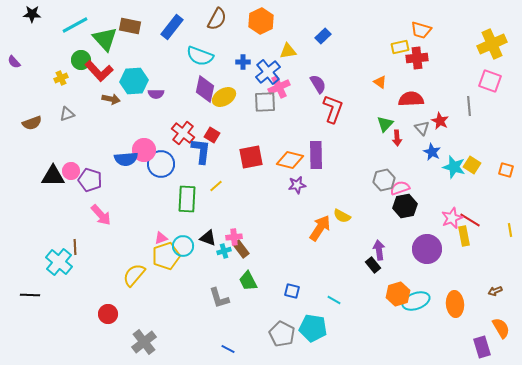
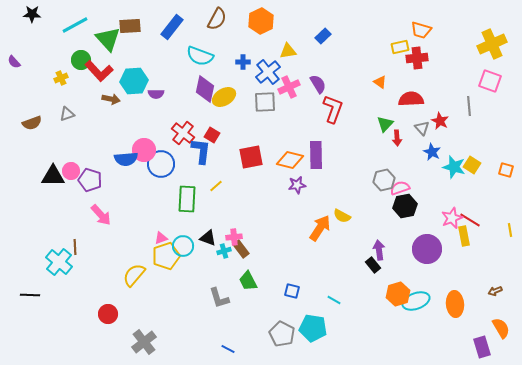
brown rectangle at (130, 26): rotated 15 degrees counterclockwise
green triangle at (105, 39): moved 3 px right
pink cross at (279, 87): moved 10 px right
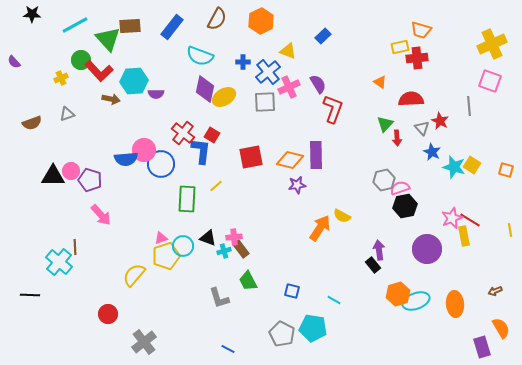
yellow triangle at (288, 51): rotated 30 degrees clockwise
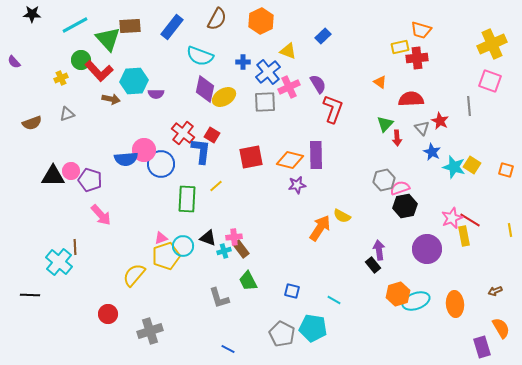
gray cross at (144, 342): moved 6 px right, 11 px up; rotated 20 degrees clockwise
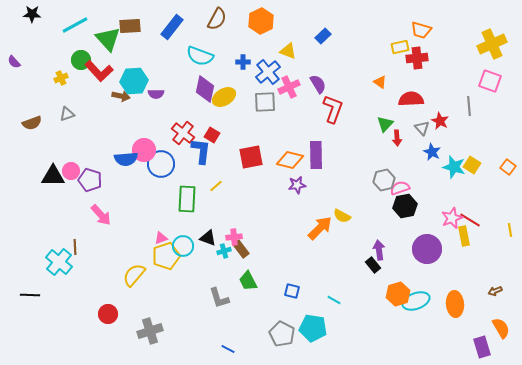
brown arrow at (111, 99): moved 10 px right, 3 px up
orange square at (506, 170): moved 2 px right, 3 px up; rotated 21 degrees clockwise
orange arrow at (320, 228): rotated 12 degrees clockwise
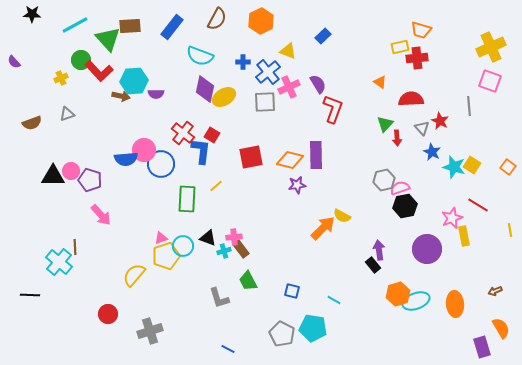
yellow cross at (492, 44): moved 1 px left, 3 px down
red line at (470, 220): moved 8 px right, 15 px up
orange arrow at (320, 228): moved 3 px right
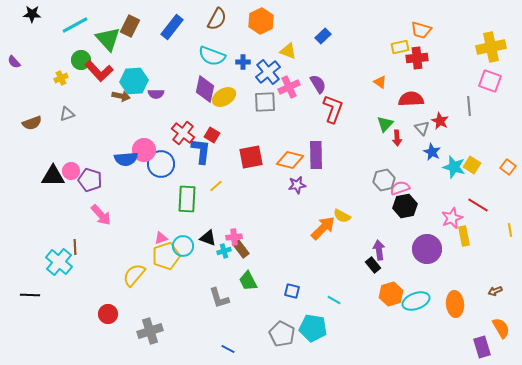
brown rectangle at (130, 26): rotated 60 degrees counterclockwise
yellow cross at (491, 47): rotated 12 degrees clockwise
cyan semicircle at (200, 56): moved 12 px right
orange hexagon at (398, 294): moved 7 px left
